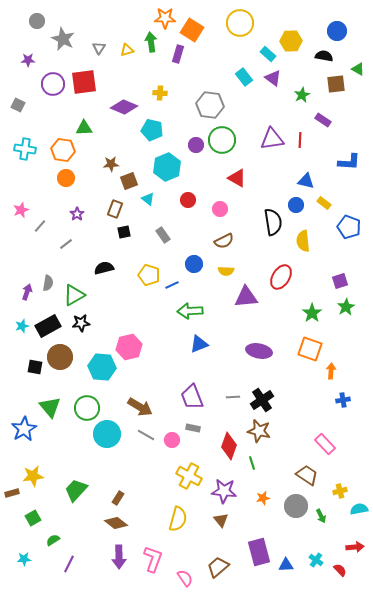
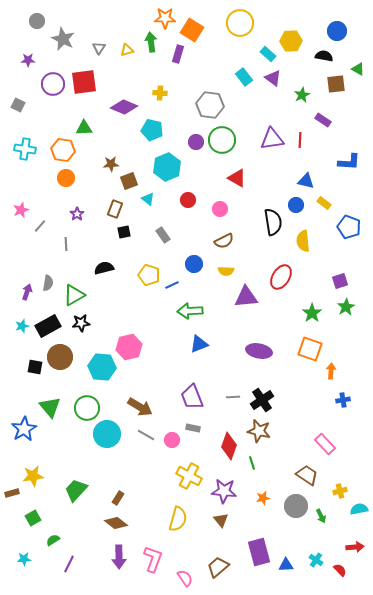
purple circle at (196, 145): moved 3 px up
gray line at (66, 244): rotated 56 degrees counterclockwise
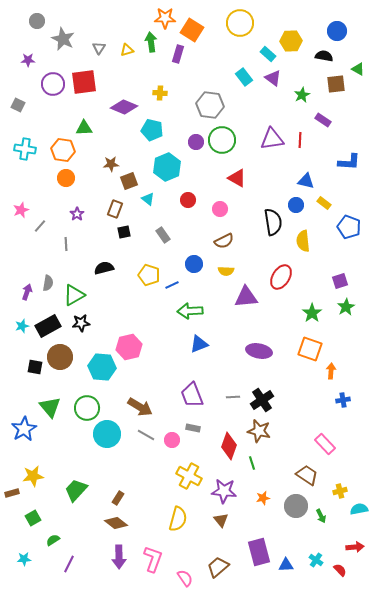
purple trapezoid at (192, 397): moved 2 px up
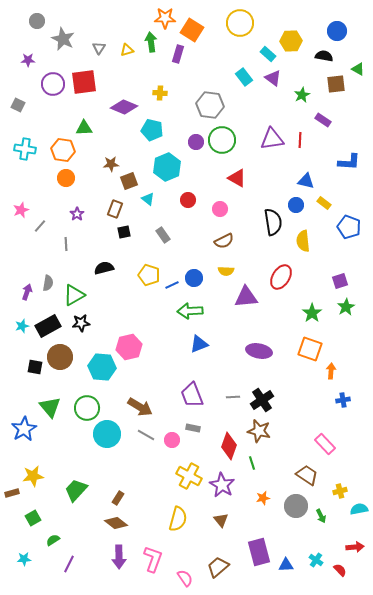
blue circle at (194, 264): moved 14 px down
purple star at (224, 491): moved 2 px left, 6 px up; rotated 25 degrees clockwise
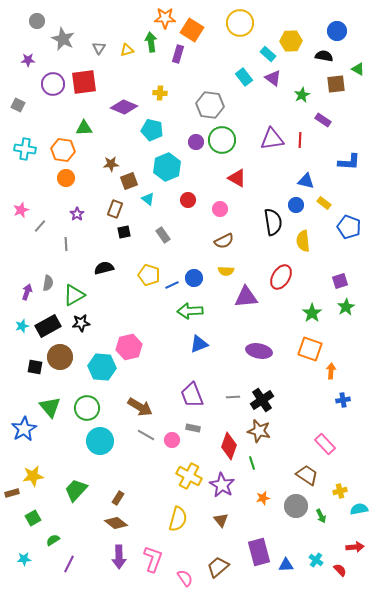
cyan circle at (107, 434): moved 7 px left, 7 px down
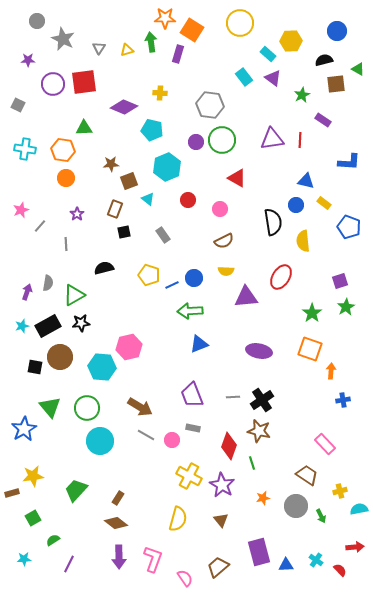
black semicircle at (324, 56): moved 4 px down; rotated 24 degrees counterclockwise
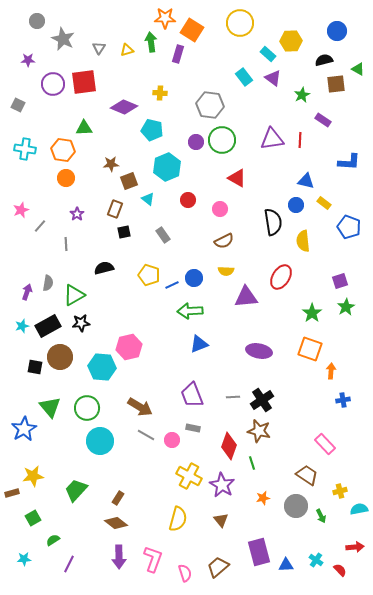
pink semicircle at (185, 578): moved 5 px up; rotated 18 degrees clockwise
